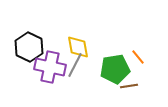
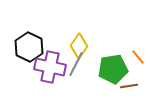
yellow diamond: moved 1 px right, 1 px up; rotated 45 degrees clockwise
gray line: moved 1 px right, 1 px up
green pentagon: moved 2 px left
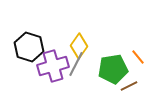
black hexagon: rotated 8 degrees counterclockwise
purple cross: moved 3 px right, 1 px up; rotated 28 degrees counterclockwise
brown line: rotated 18 degrees counterclockwise
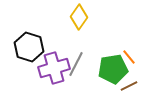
yellow diamond: moved 29 px up
orange line: moved 9 px left
purple cross: moved 1 px right, 2 px down
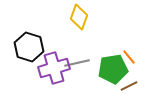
yellow diamond: rotated 15 degrees counterclockwise
gray line: moved 1 px right, 1 px up; rotated 50 degrees clockwise
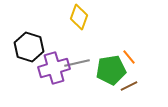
green pentagon: moved 2 px left, 1 px down
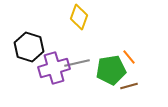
brown line: rotated 12 degrees clockwise
